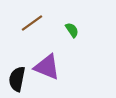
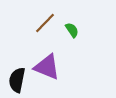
brown line: moved 13 px right; rotated 10 degrees counterclockwise
black semicircle: moved 1 px down
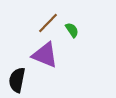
brown line: moved 3 px right
purple triangle: moved 2 px left, 12 px up
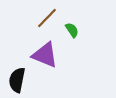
brown line: moved 1 px left, 5 px up
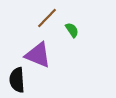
purple triangle: moved 7 px left
black semicircle: rotated 15 degrees counterclockwise
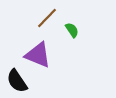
black semicircle: moved 1 px down; rotated 30 degrees counterclockwise
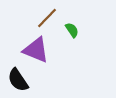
purple triangle: moved 2 px left, 5 px up
black semicircle: moved 1 px right, 1 px up
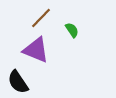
brown line: moved 6 px left
black semicircle: moved 2 px down
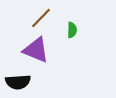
green semicircle: rotated 35 degrees clockwise
black semicircle: rotated 60 degrees counterclockwise
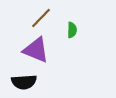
black semicircle: moved 6 px right
